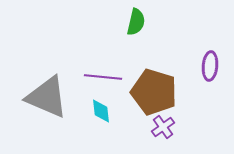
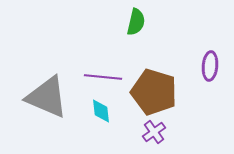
purple cross: moved 9 px left, 5 px down
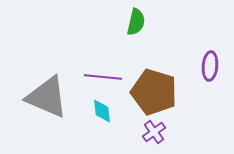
cyan diamond: moved 1 px right
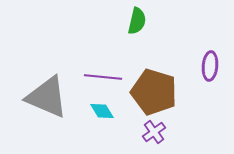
green semicircle: moved 1 px right, 1 px up
cyan diamond: rotated 25 degrees counterclockwise
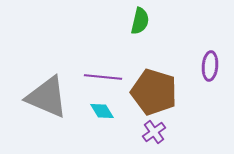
green semicircle: moved 3 px right
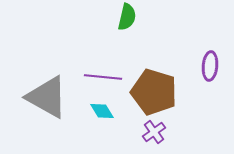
green semicircle: moved 13 px left, 4 px up
gray triangle: rotated 6 degrees clockwise
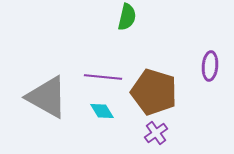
purple cross: moved 2 px right, 1 px down
